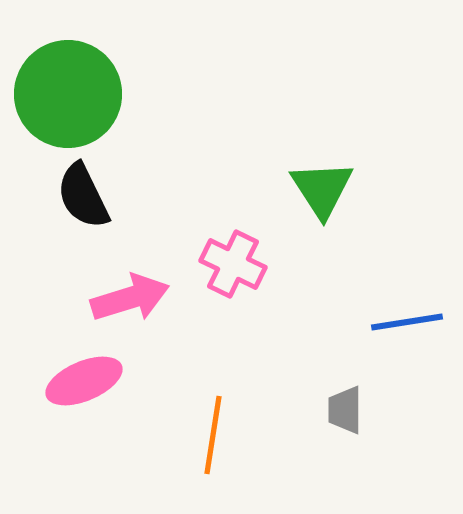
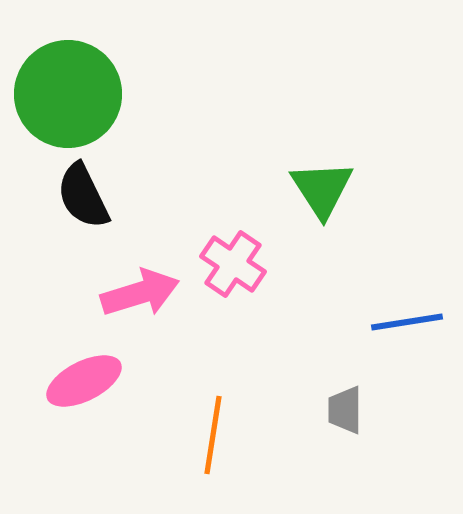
pink cross: rotated 8 degrees clockwise
pink arrow: moved 10 px right, 5 px up
pink ellipse: rotated 4 degrees counterclockwise
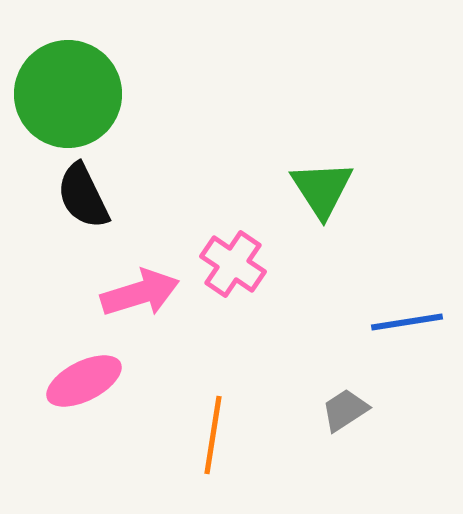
gray trapezoid: rotated 57 degrees clockwise
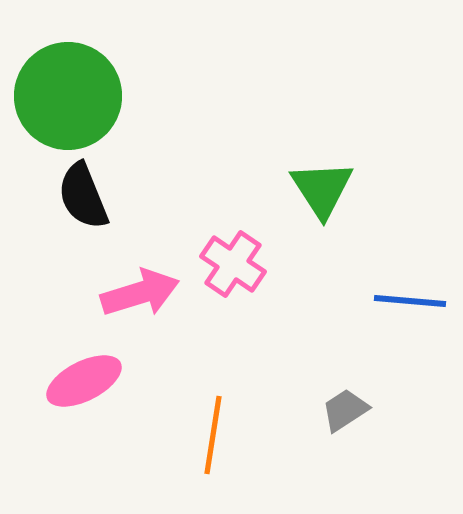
green circle: moved 2 px down
black semicircle: rotated 4 degrees clockwise
blue line: moved 3 px right, 21 px up; rotated 14 degrees clockwise
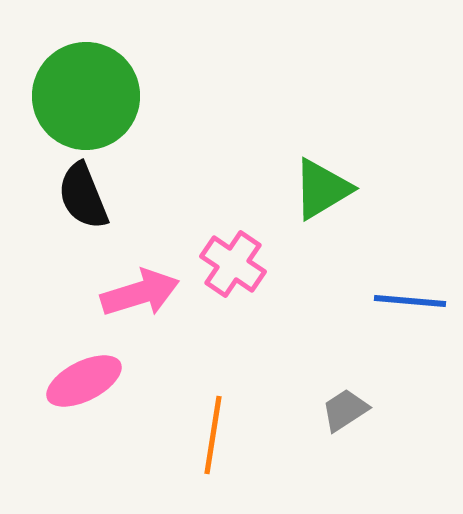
green circle: moved 18 px right
green triangle: rotated 32 degrees clockwise
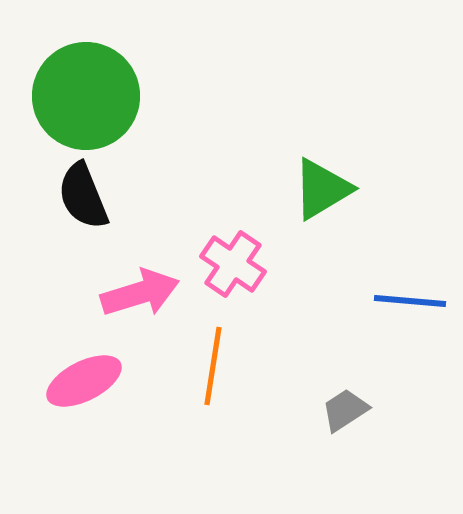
orange line: moved 69 px up
